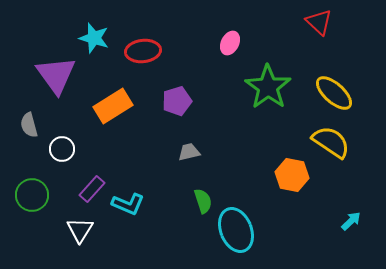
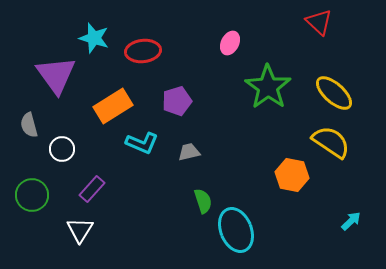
cyan L-shape: moved 14 px right, 61 px up
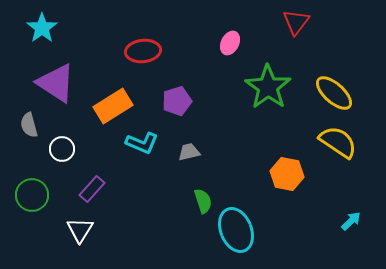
red triangle: moved 23 px left; rotated 24 degrees clockwise
cyan star: moved 52 px left, 10 px up; rotated 20 degrees clockwise
purple triangle: moved 8 px down; rotated 21 degrees counterclockwise
yellow semicircle: moved 7 px right
orange hexagon: moved 5 px left, 1 px up
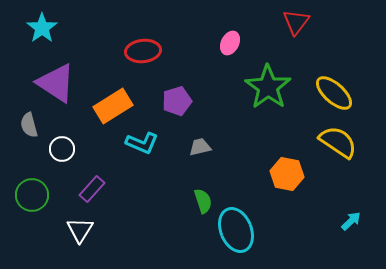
gray trapezoid: moved 11 px right, 5 px up
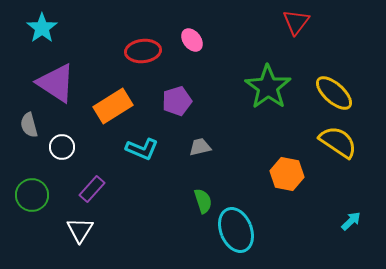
pink ellipse: moved 38 px left, 3 px up; rotated 65 degrees counterclockwise
cyan L-shape: moved 6 px down
white circle: moved 2 px up
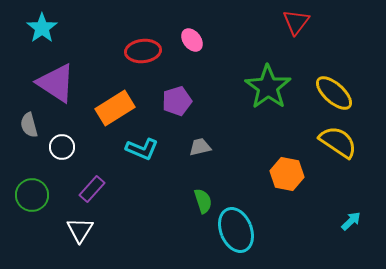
orange rectangle: moved 2 px right, 2 px down
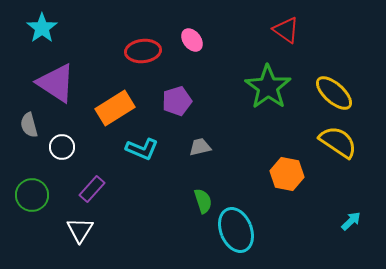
red triangle: moved 10 px left, 8 px down; rotated 32 degrees counterclockwise
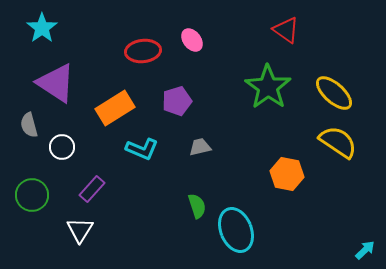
green semicircle: moved 6 px left, 5 px down
cyan arrow: moved 14 px right, 29 px down
